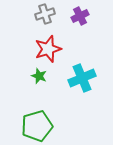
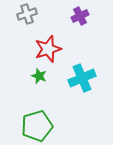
gray cross: moved 18 px left
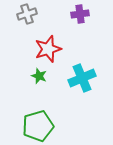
purple cross: moved 2 px up; rotated 18 degrees clockwise
green pentagon: moved 1 px right
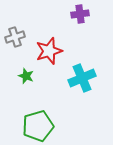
gray cross: moved 12 px left, 23 px down
red star: moved 1 px right, 2 px down
green star: moved 13 px left
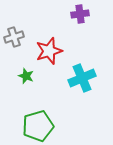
gray cross: moved 1 px left
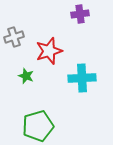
cyan cross: rotated 20 degrees clockwise
